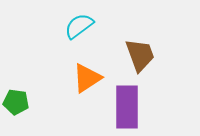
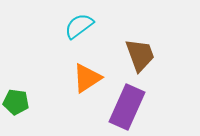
purple rectangle: rotated 24 degrees clockwise
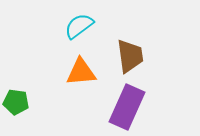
brown trapezoid: moved 10 px left, 1 px down; rotated 12 degrees clockwise
orange triangle: moved 6 px left, 6 px up; rotated 28 degrees clockwise
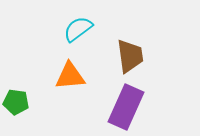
cyan semicircle: moved 1 px left, 3 px down
orange triangle: moved 11 px left, 4 px down
purple rectangle: moved 1 px left
